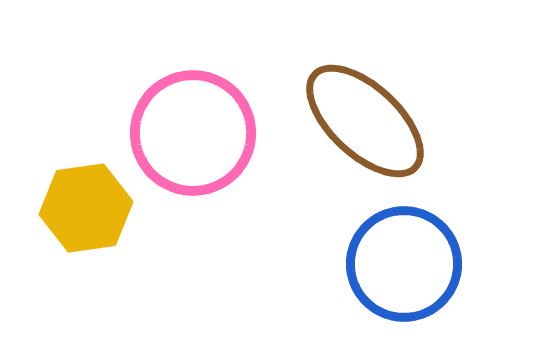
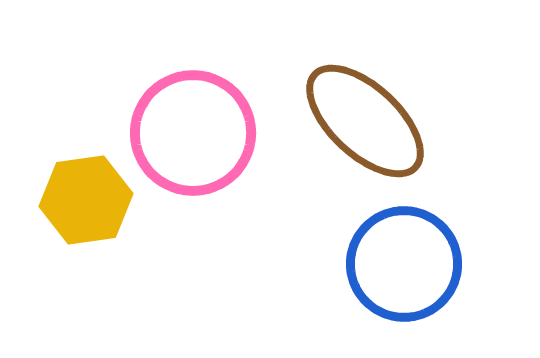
yellow hexagon: moved 8 px up
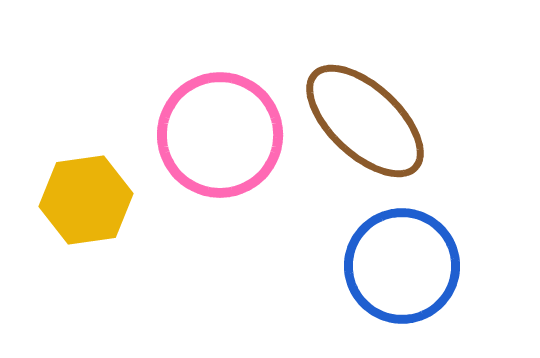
pink circle: moved 27 px right, 2 px down
blue circle: moved 2 px left, 2 px down
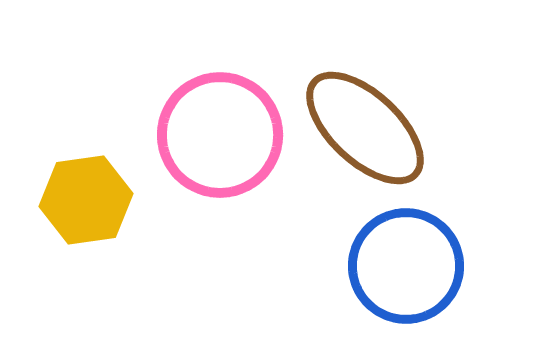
brown ellipse: moved 7 px down
blue circle: moved 4 px right
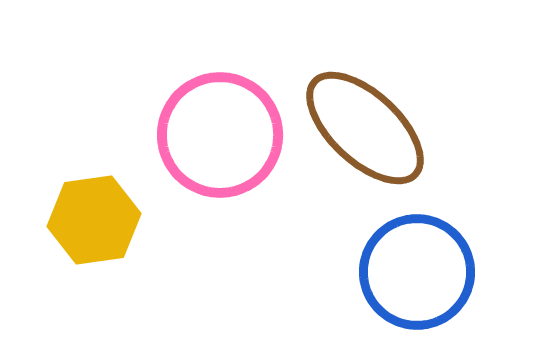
yellow hexagon: moved 8 px right, 20 px down
blue circle: moved 11 px right, 6 px down
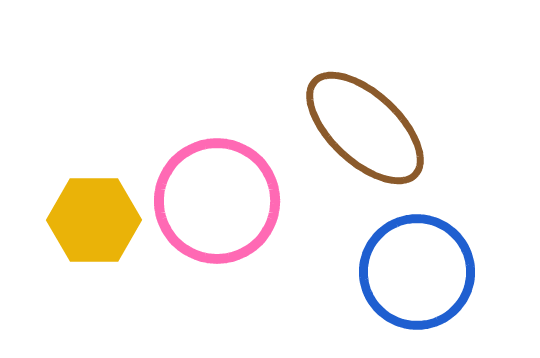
pink circle: moved 3 px left, 66 px down
yellow hexagon: rotated 8 degrees clockwise
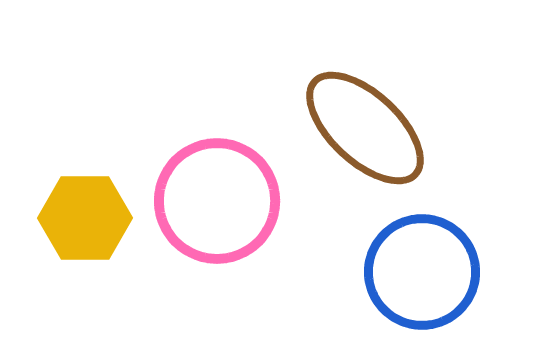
yellow hexagon: moved 9 px left, 2 px up
blue circle: moved 5 px right
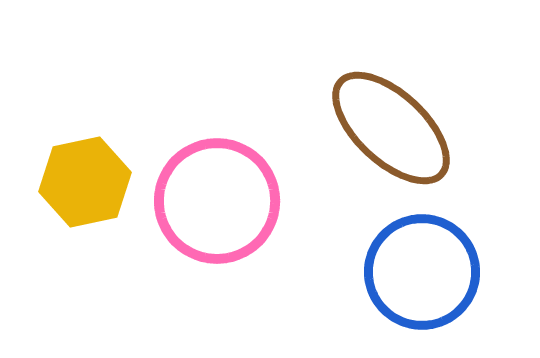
brown ellipse: moved 26 px right
yellow hexagon: moved 36 px up; rotated 12 degrees counterclockwise
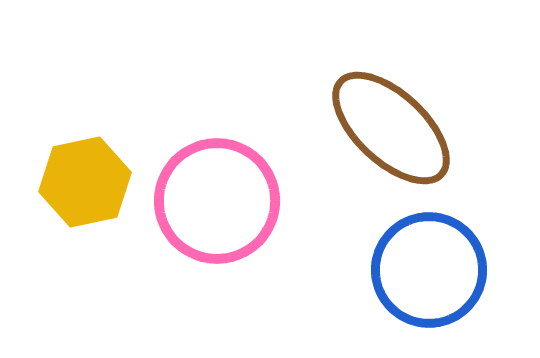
blue circle: moved 7 px right, 2 px up
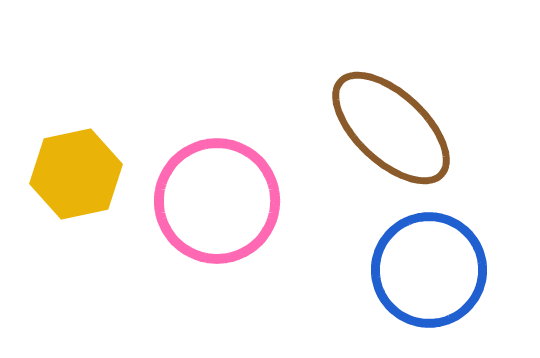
yellow hexagon: moved 9 px left, 8 px up
